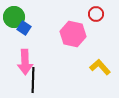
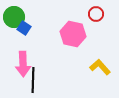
pink arrow: moved 2 px left, 2 px down
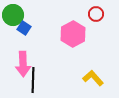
green circle: moved 1 px left, 2 px up
pink hexagon: rotated 20 degrees clockwise
yellow L-shape: moved 7 px left, 11 px down
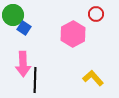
black line: moved 2 px right
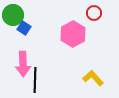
red circle: moved 2 px left, 1 px up
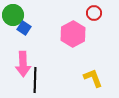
yellow L-shape: rotated 20 degrees clockwise
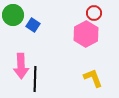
blue square: moved 9 px right, 3 px up
pink hexagon: moved 13 px right
pink arrow: moved 2 px left, 2 px down
black line: moved 1 px up
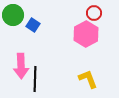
yellow L-shape: moved 5 px left, 1 px down
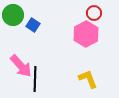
pink arrow: rotated 40 degrees counterclockwise
